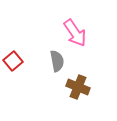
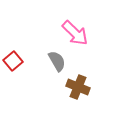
pink arrow: rotated 12 degrees counterclockwise
gray semicircle: rotated 20 degrees counterclockwise
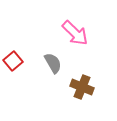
gray semicircle: moved 4 px left, 2 px down
brown cross: moved 4 px right
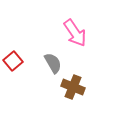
pink arrow: rotated 12 degrees clockwise
brown cross: moved 9 px left
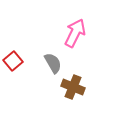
pink arrow: rotated 120 degrees counterclockwise
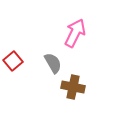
brown cross: rotated 10 degrees counterclockwise
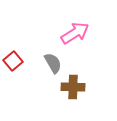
pink arrow: rotated 32 degrees clockwise
brown cross: rotated 10 degrees counterclockwise
